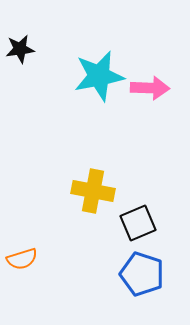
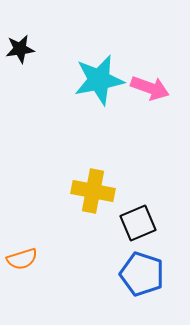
cyan star: moved 4 px down
pink arrow: rotated 18 degrees clockwise
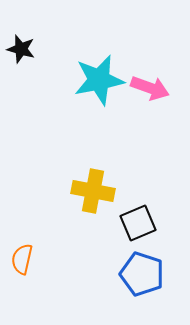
black star: moved 1 px right; rotated 24 degrees clockwise
orange semicircle: rotated 120 degrees clockwise
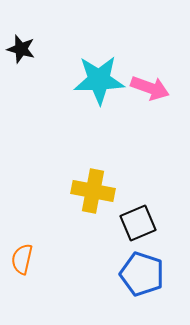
cyan star: rotated 9 degrees clockwise
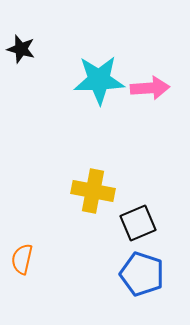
pink arrow: rotated 24 degrees counterclockwise
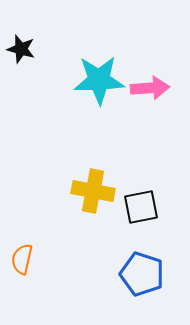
black square: moved 3 px right, 16 px up; rotated 12 degrees clockwise
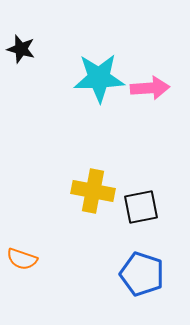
cyan star: moved 2 px up
orange semicircle: rotated 84 degrees counterclockwise
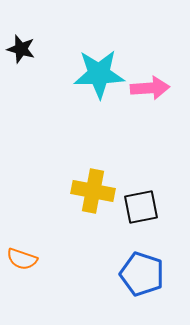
cyan star: moved 4 px up
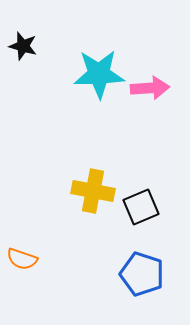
black star: moved 2 px right, 3 px up
black square: rotated 12 degrees counterclockwise
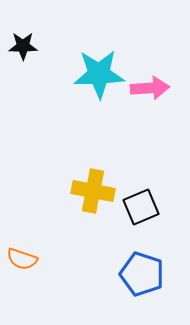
black star: rotated 16 degrees counterclockwise
